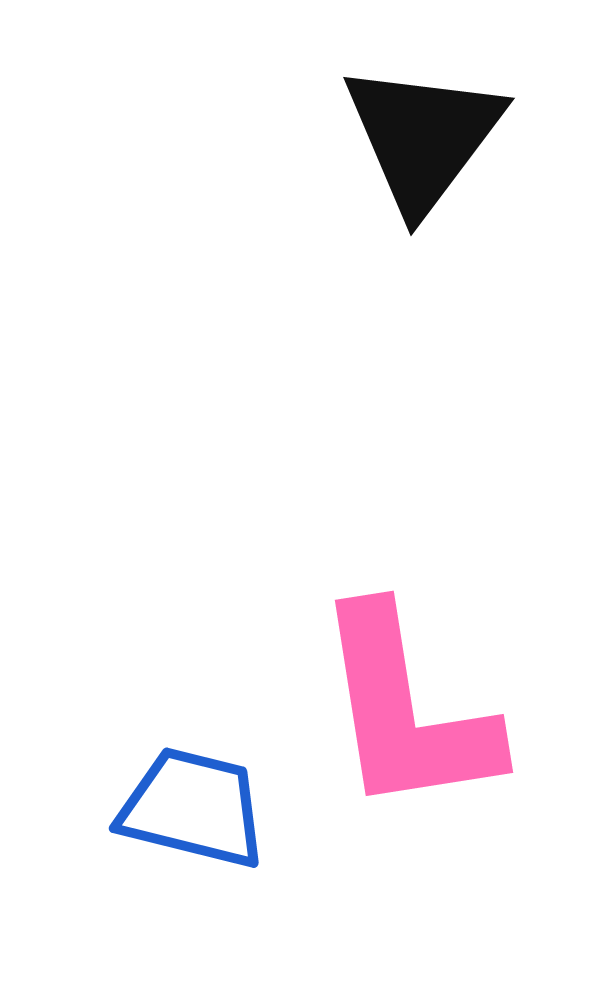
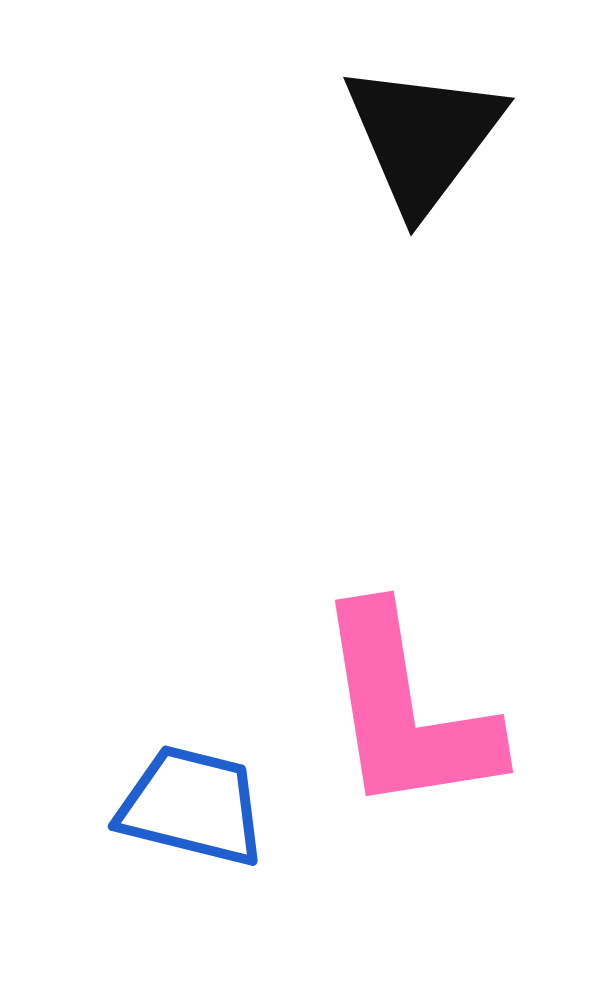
blue trapezoid: moved 1 px left, 2 px up
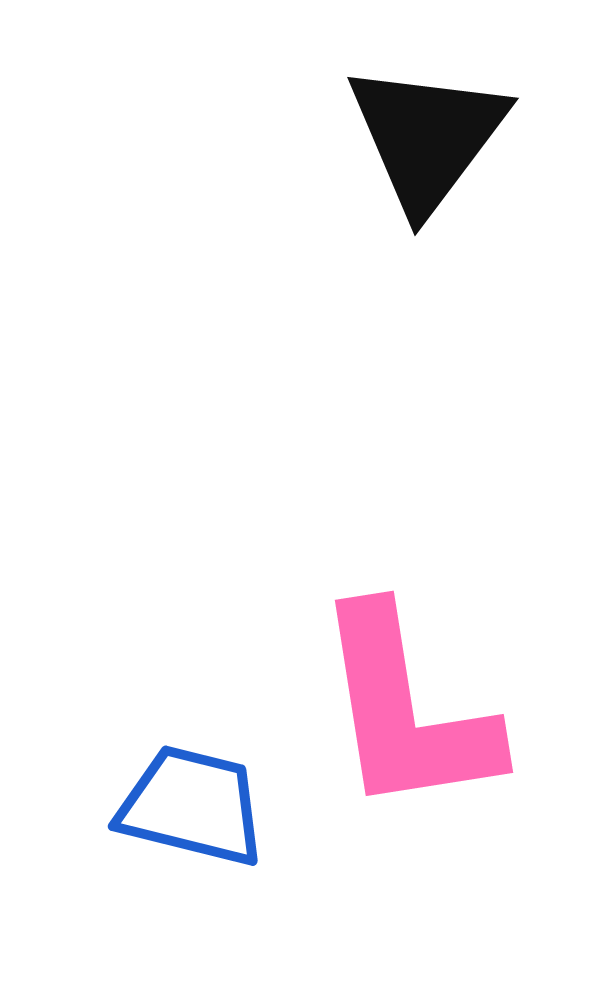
black triangle: moved 4 px right
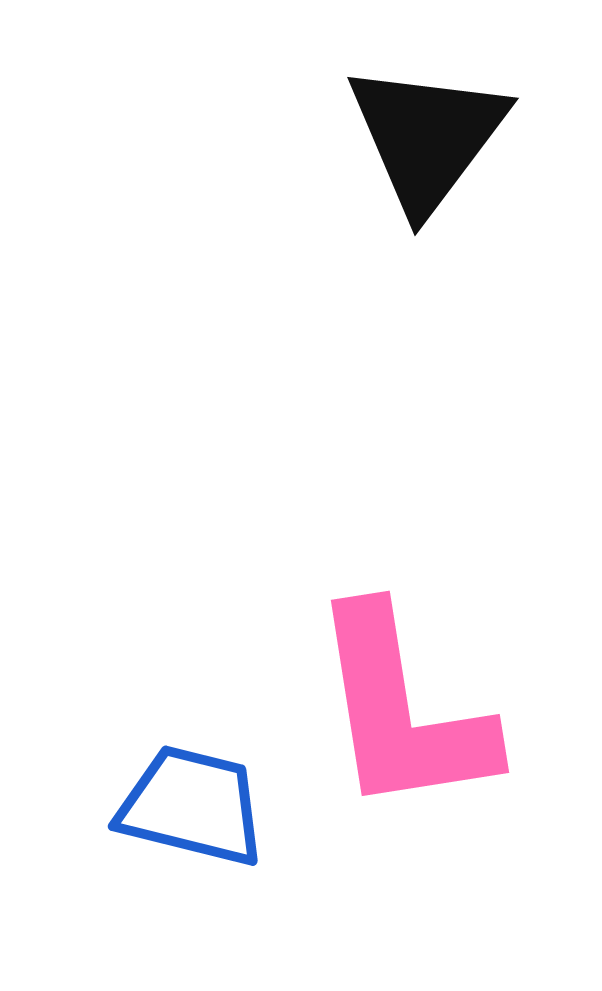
pink L-shape: moved 4 px left
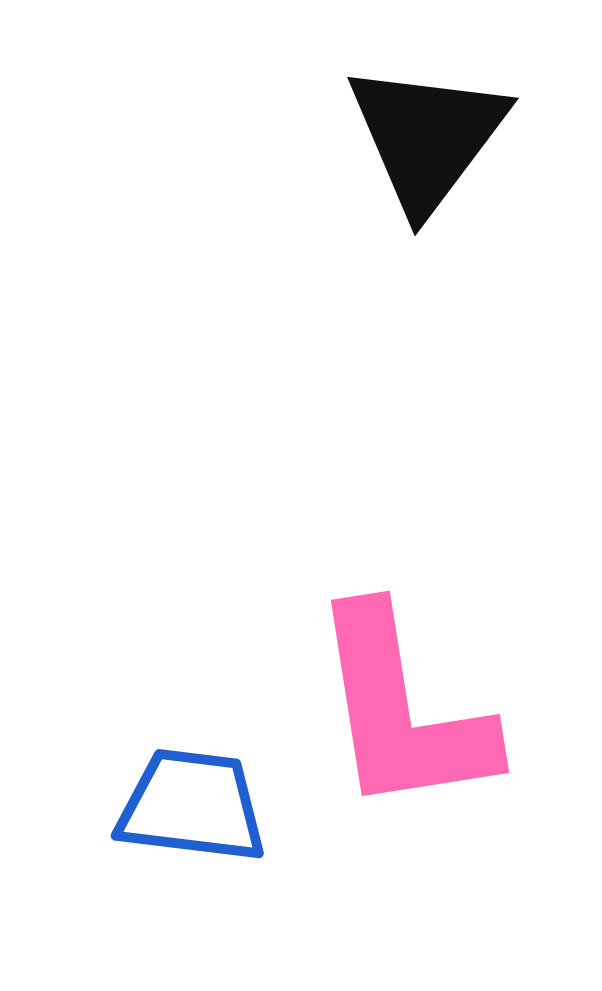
blue trapezoid: rotated 7 degrees counterclockwise
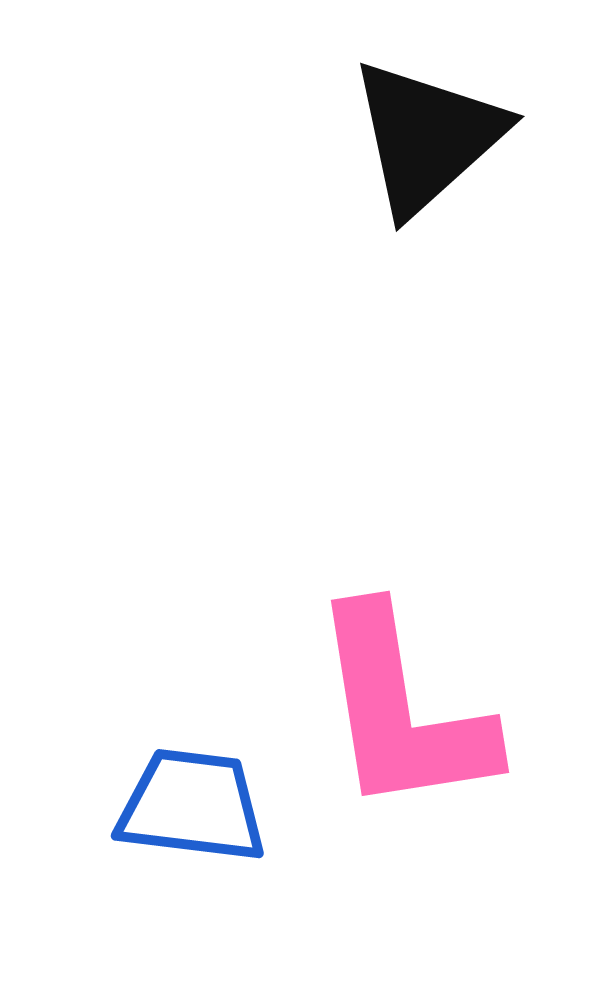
black triangle: rotated 11 degrees clockwise
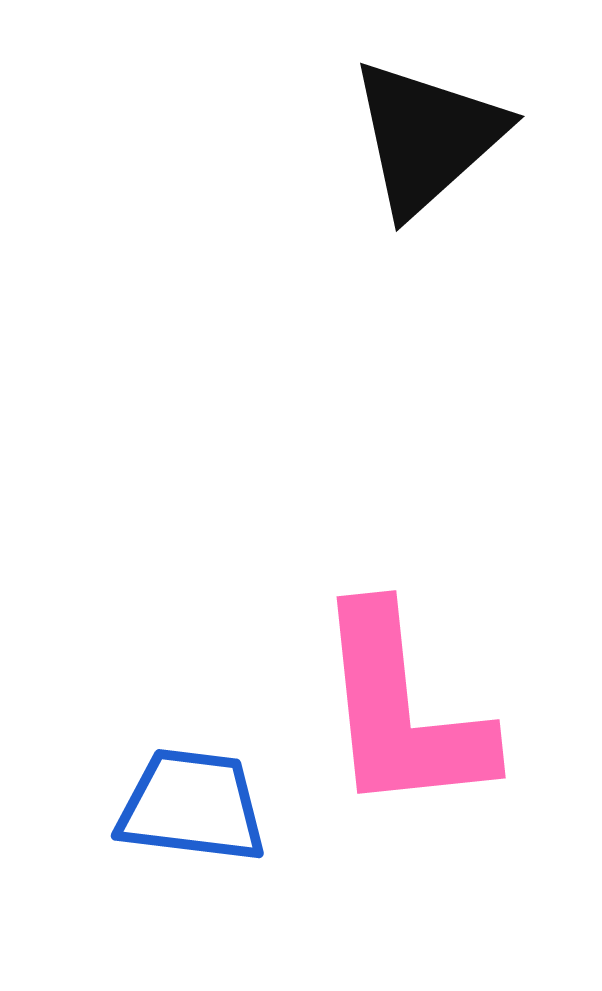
pink L-shape: rotated 3 degrees clockwise
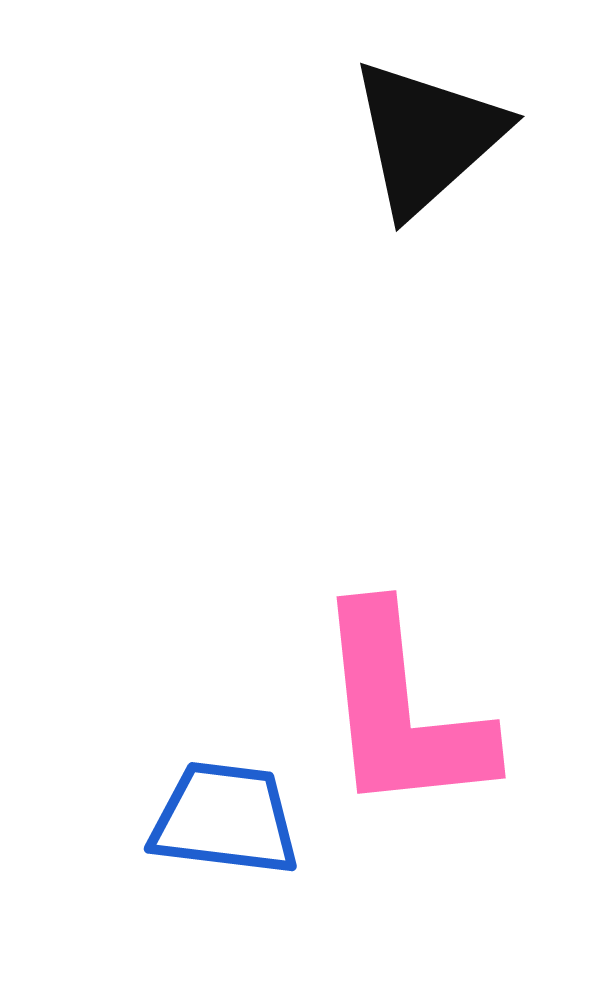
blue trapezoid: moved 33 px right, 13 px down
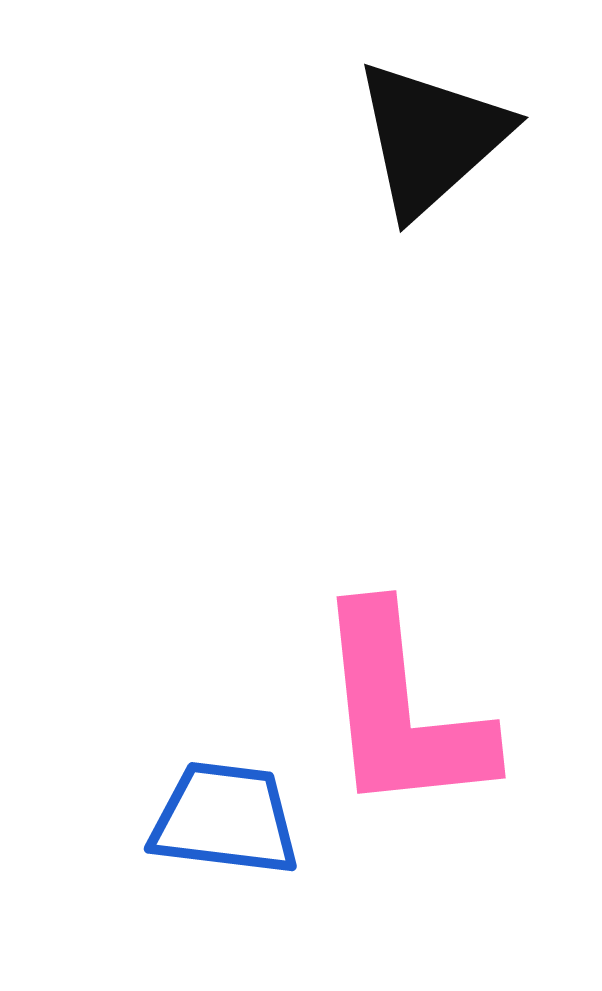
black triangle: moved 4 px right, 1 px down
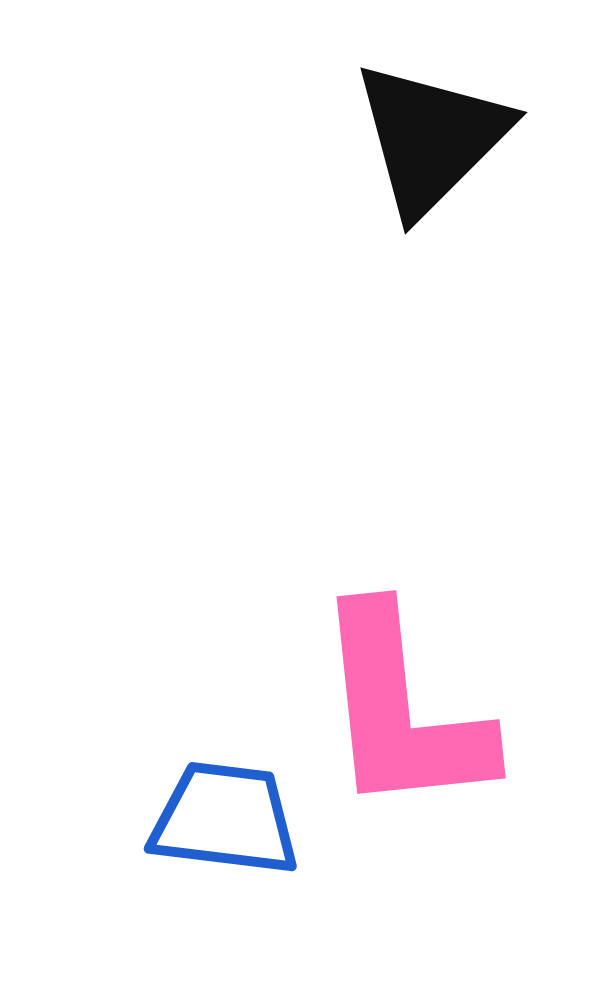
black triangle: rotated 3 degrees counterclockwise
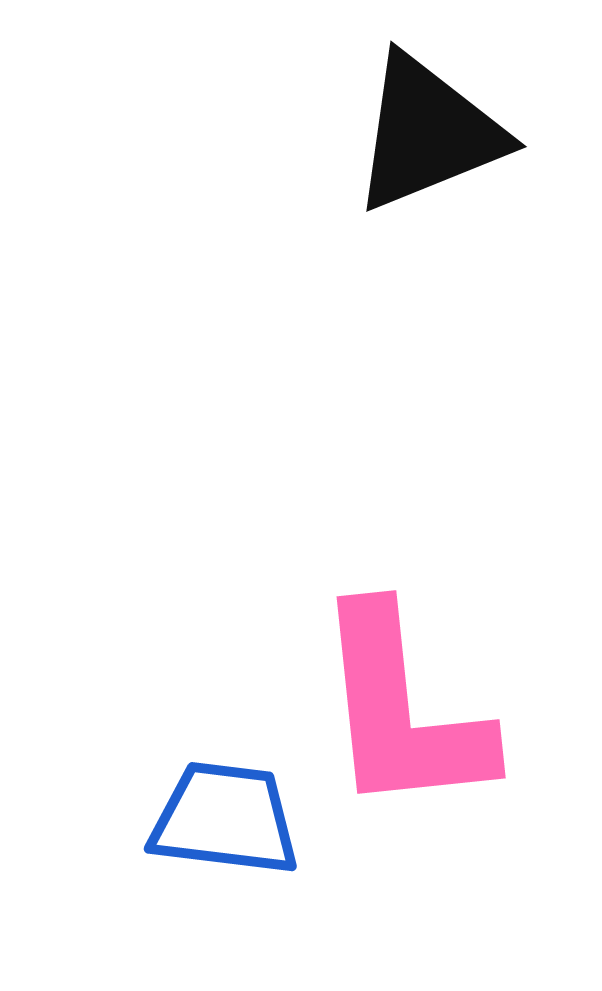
black triangle: moved 3 px left, 5 px up; rotated 23 degrees clockwise
